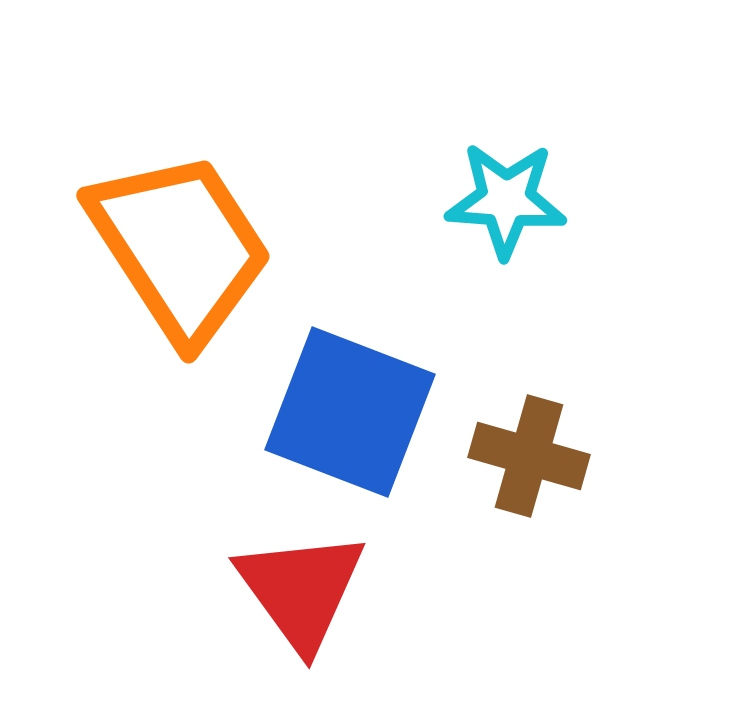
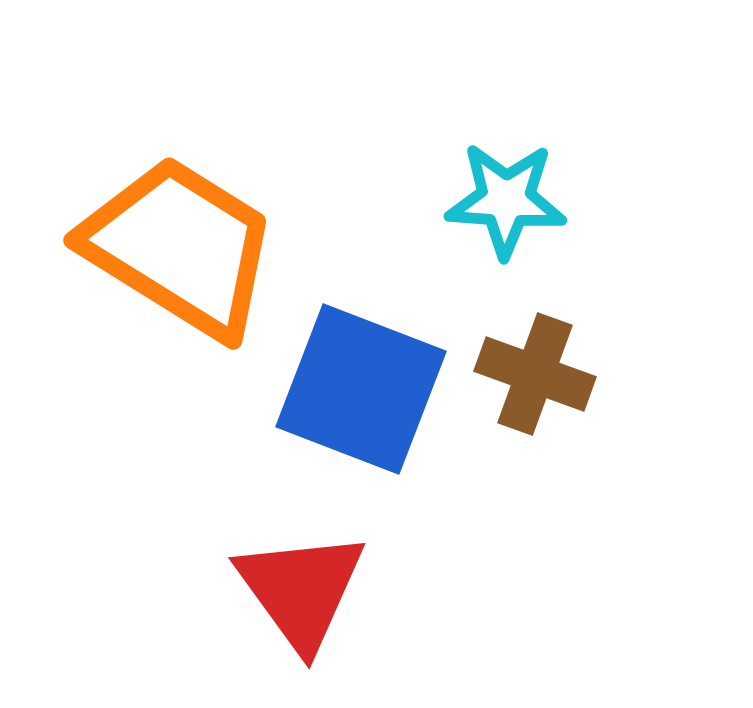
orange trapezoid: rotated 25 degrees counterclockwise
blue square: moved 11 px right, 23 px up
brown cross: moved 6 px right, 82 px up; rotated 4 degrees clockwise
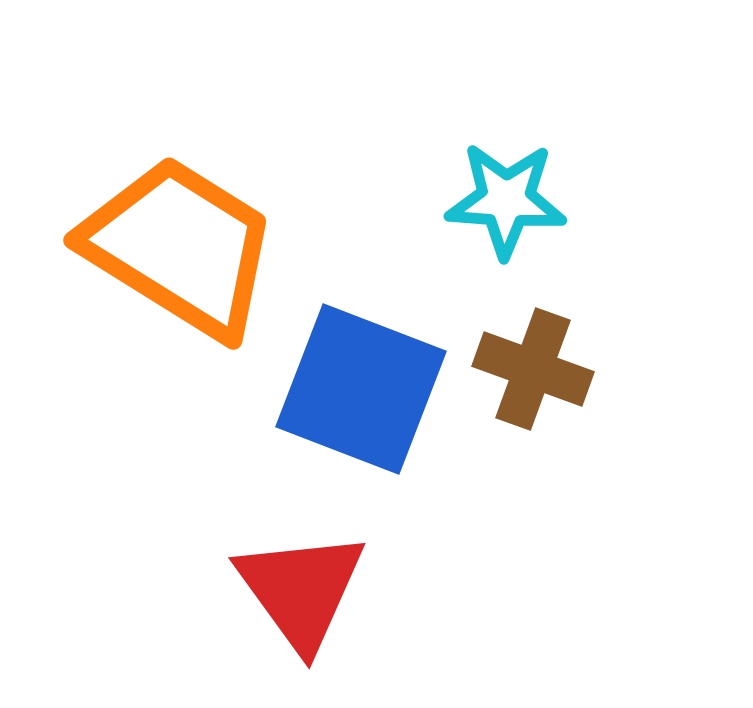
brown cross: moved 2 px left, 5 px up
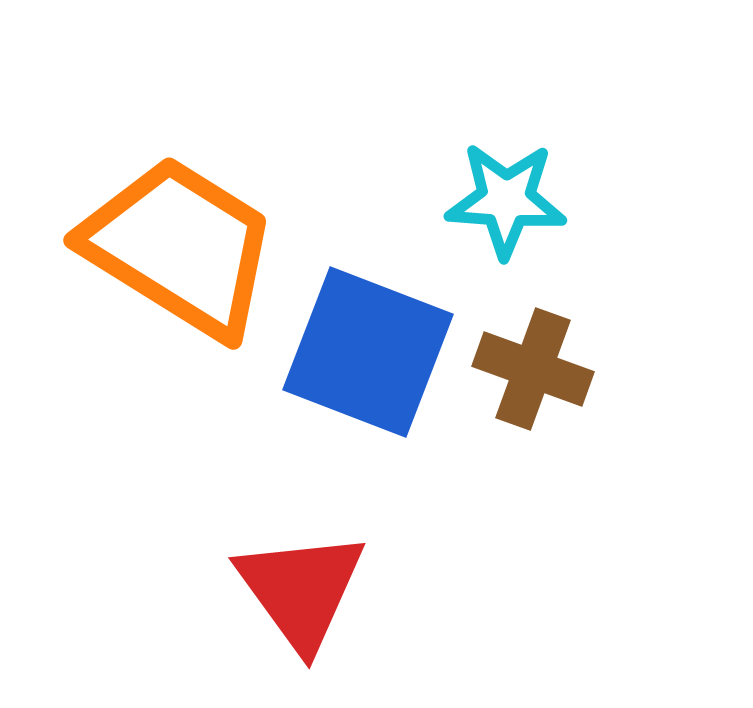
blue square: moved 7 px right, 37 px up
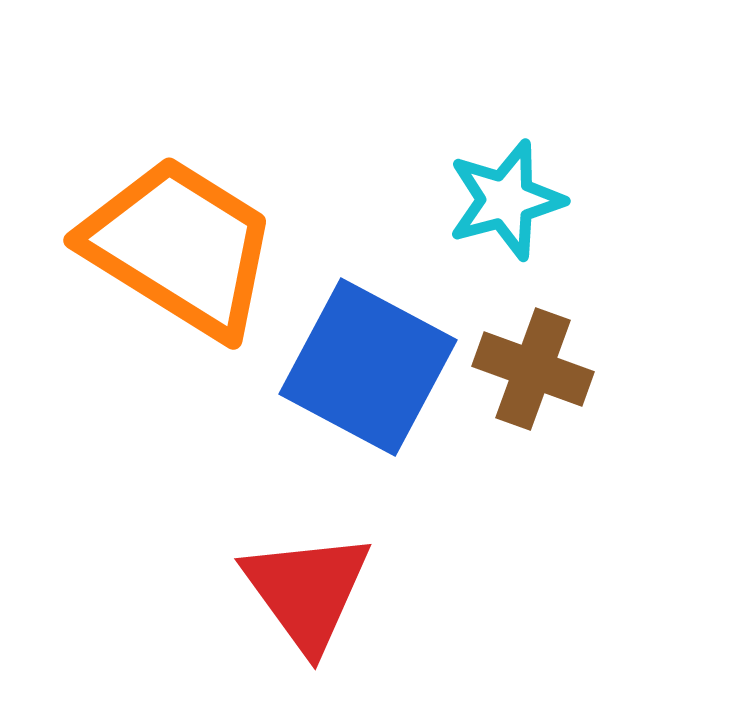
cyan star: rotated 19 degrees counterclockwise
blue square: moved 15 px down; rotated 7 degrees clockwise
red triangle: moved 6 px right, 1 px down
